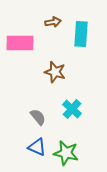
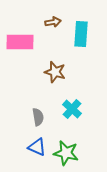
pink rectangle: moved 1 px up
gray semicircle: rotated 30 degrees clockwise
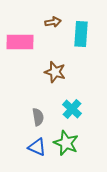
green star: moved 10 px up; rotated 10 degrees clockwise
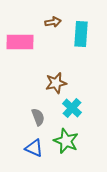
brown star: moved 1 px right, 11 px down; rotated 30 degrees counterclockwise
cyan cross: moved 1 px up
gray semicircle: rotated 12 degrees counterclockwise
green star: moved 2 px up
blue triangle: moved 3 px left, 1 px down
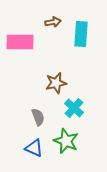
cyan cross: moved 2 px right
